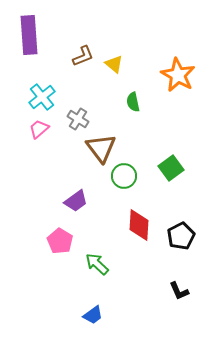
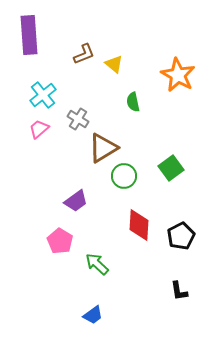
brown L-shape: moved 1 px right, 2 px up
cyan cross: moved 1 px right, 2 px up
brown triangle: moved 2 px right; rotated 36 degrees clockwise
black L-shape: rotated 15 degrees clockwise
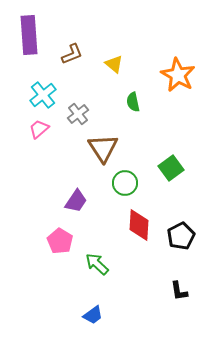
brown L-shape: moved 12 px left
gray cross: moved 5 px up; rotated 20 degrees clockwise
brown triangle: rotated 32 degrees counterclockwise
green circle: moved 1 px right, 7 px down
purple trapezoid: rotated 20 degrees counterclockwise
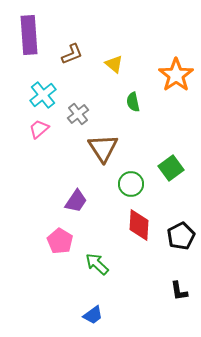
orange star: moved 2 px left; rotated 8 degrees clockwise
green circle: moved 6 px right, 1 px down
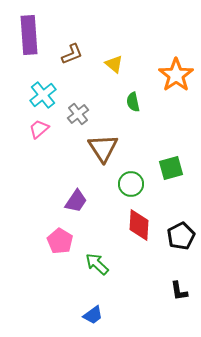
green square: rotated 20 degrees clockwise
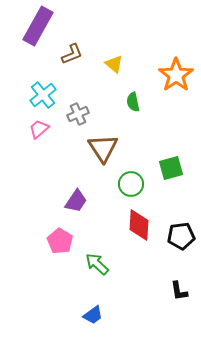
purple rectangle: moved 9 px right, 9 px up; rotated 33 degrees clockwise
gray cross: rotated 15 degrees clockwise
black pentagon: rotated 20 degrees clockwise
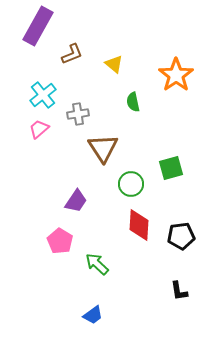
gray cross: rotated 15 degrees clockwise
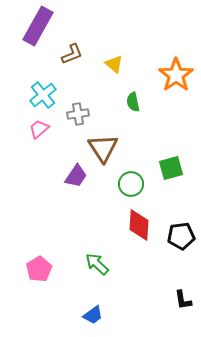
purple trapezoid: moved 25 px up
pink pentagon: moved 21 px left, 28 px down; rotated 10 degrees clockwise
black L-shape: moved 4 px right, 9 px down
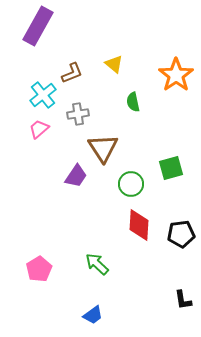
brown L-shape: moved 19 px down
black pentagon: moved 2 px up
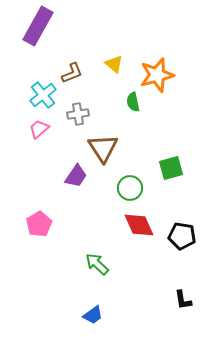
orange star: moved 19 px left; rotated 20 degrees clockwise
green circle: moved 1 px left, 4 px down
red diamond: rotated 28 degrees counterclockwise
black pentagon: moved 1 px right, 2 px down; rotated 16 degrees clockwise
pink pentagon: moved 45 px up
